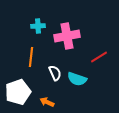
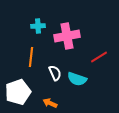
orange arrow: moved 3 px right, 1 px down
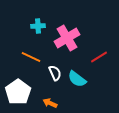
pink cross: moved 2 px down; rotated 20 degrees counterclockwise
orange line: rotated 72 degrees counterclockwise
cyan semicircle: rotated 18 degrees clockwise
white pentagon: rotated 15 degrees counterclockwise
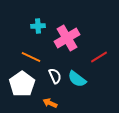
white semicircle: moved 3 px down
white pentagon: moved 4 px right, 8 px up
